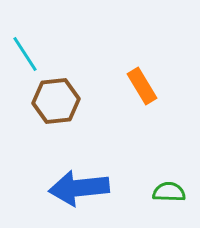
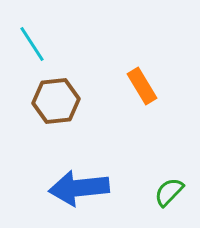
cyan line: moved 7 px right, 10 px up
green semicircle: rotated 48 degrees counterclockwise
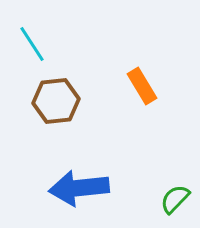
green semicircle: moved 6 px right, 7 px down
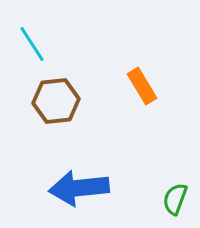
green semicircle: rotated 24 degrees counterclockwise
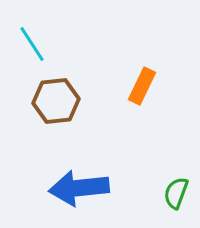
orange rectangle: rotated 57 degrees clockwise
green semicircle: moved 1 px right, 6 px up
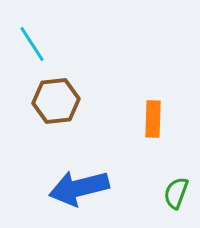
orange rectangle: moved 11 px right, 33 px down; rotated 24 degrees counterclockwise
blue arrow: rotated 8 degrees counterclockwise
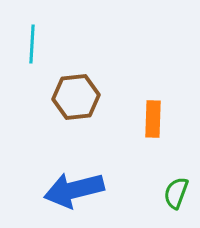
cyan line: rotated 36 degrees clockwise
brown hexagon: moved 20 px right, 4 px up
blue arrow: moved 5 px left, 2 px down
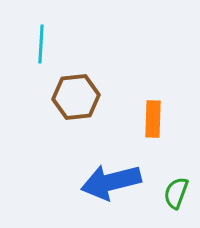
cyan line: moved 9 px right
blue arrow: moved 37 px right, 8 px up
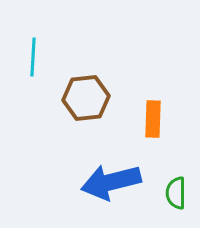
cyan line: moved 8 px left, 13 px down
brown hexagon: moved 10 px right, 1 px down
green semicircle: rotated 20 degrees counterclockwise
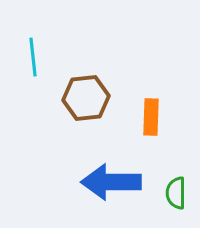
cyan line: rotated 9 degrees counterclockwise
orange rectangle: moved 2 px left, 2 px up
blue arrow: rotated 14 degrees clockwise
